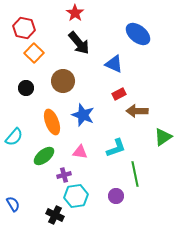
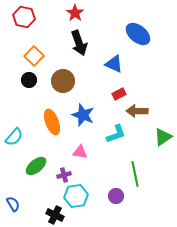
red hexagon: moved 11 px up
black arrow: rotated 20 degrees clockwise
orange square: moved 3 px down
black circle: moved 3 px right, 8 px up
cyan L-shape: moved 14 px up
green ellipse: moved 8 px left, 10 px down
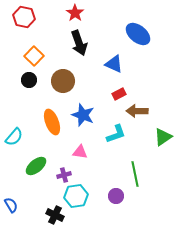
blue semicircle: moved 2 px left, 1 px down
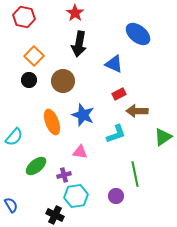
black arrow: moved 1 px down; rotated 30 degrees clockwise
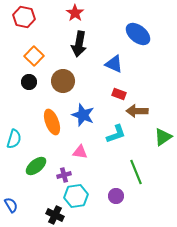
black circle: moved 2 px down
red rectangle: rotated 48 degrees clockwise
cyan semicircle: moved 2 px down; rotated 24 degrees counterclockwise
green line: moved 1 px right, 2 px up; rotated 10 degrees counterclockwise
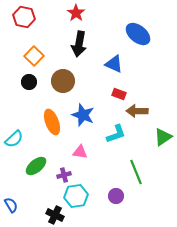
red star: moved 1 px right
cyan semicircle: rotated 30 degrees clockwise
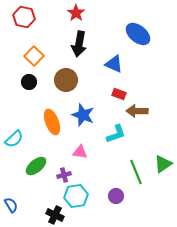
brown circle: moved 3 px right, 1 px up
green triangle: moved 27 px down
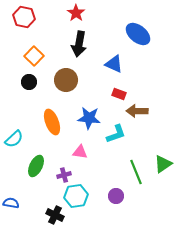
blue star: moved 6 px right, 3 px down; rotated 15 degrees counterclockwise
green ellipse: rotated 25 degrees counterclockwise
blue semicircle: moved 2 px up; rotated 49 degrees counterclockwise
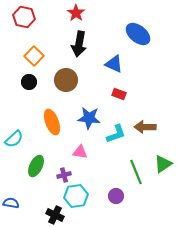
brown arrow: moved 8 px right, 16 px down
